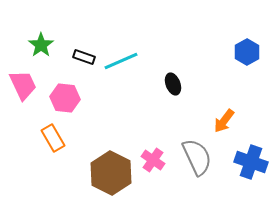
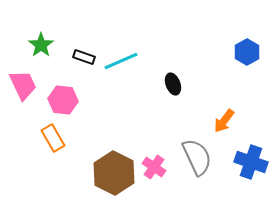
pink hexagon: moved 2 px left, 2 px down
pink cross: moved 1 px right, 7 px down
brown hexagon: moved 3 px right
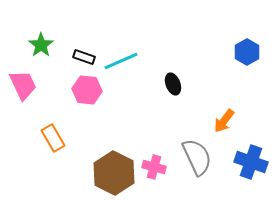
pink hexagon: moved 24 px right, 10 px up
pink cross: rotated 20 degrees counterclockwise
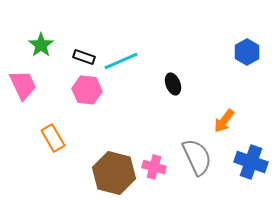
brown hexagon: rotated 12 degrees counterclockwise
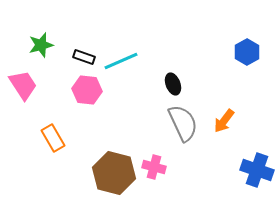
green star: rotated 20 degrees clockwise
pink trapezoid: rotated 8 degrees counterclockwise
gray semicircle: moved 14 px left, 34 px up
blue cross: moved 6 px right, 8 px down
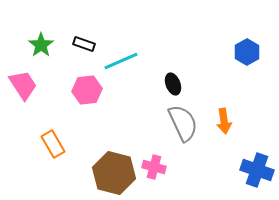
green star: rotated 20 degrees counterclockwise
black rectangle: moved 13 px up
pink hexagon: rotated 12 degrees counterclockwise
orange arrow: rotated 45 degrees counterclockwise
orange rectangle: moved 6 px down
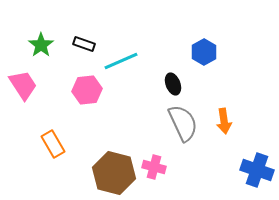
blue hexagon: moved 43 px left
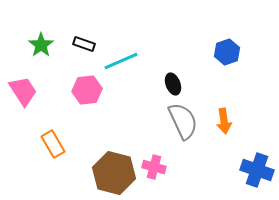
blue hexagon: moved 23 px right; rotated 10 degrees clockwise
pink trapezoid: moved 6 px down
gray semicircle: moved 2 px up
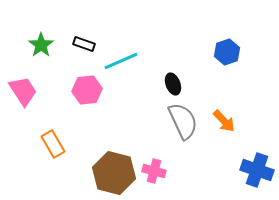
orange arrow: rotated 35 degrees counterclockwise
pink cross: moved 4 px down
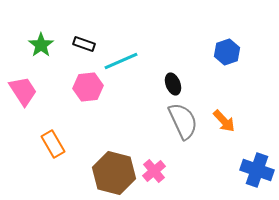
pink hexagon: moved 1 px right, 3 px up
pink cross: rotated 35 degrees clockwise
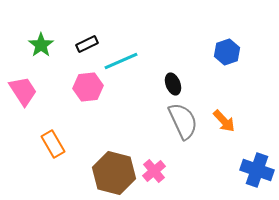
black rectangle: moved 3 px right; rotated 45 degrees counterclockwise
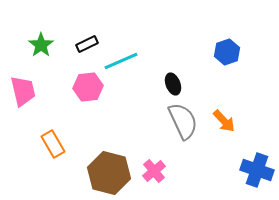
pink trapezoid: rotated 20 degrees clockwise
brown hexagon: moved 5 px left
